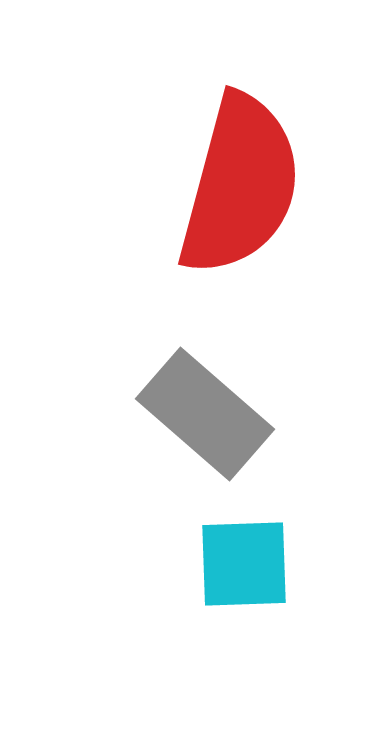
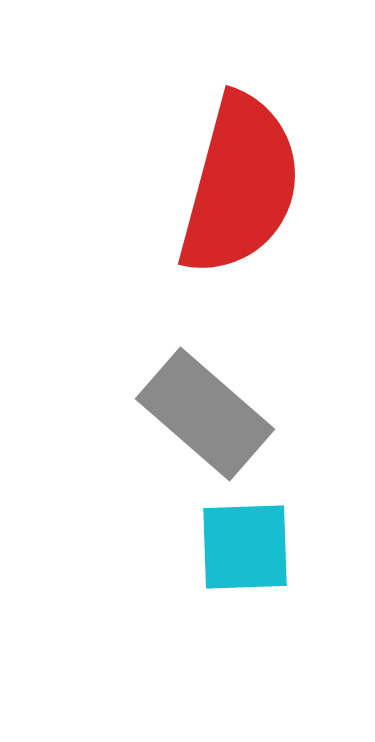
cyan square: moved 1 px right, 17 px up
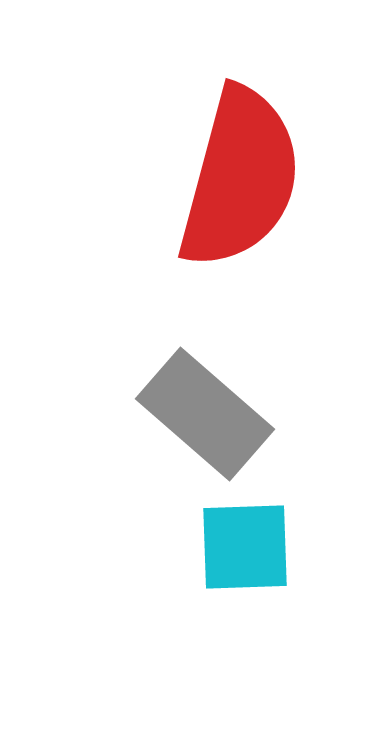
red semicircle: moved 7 px up
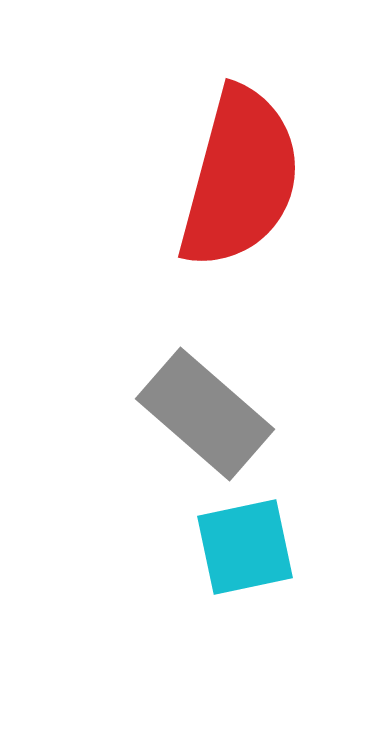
cyan square: rotated 10 degrees counterclockwise
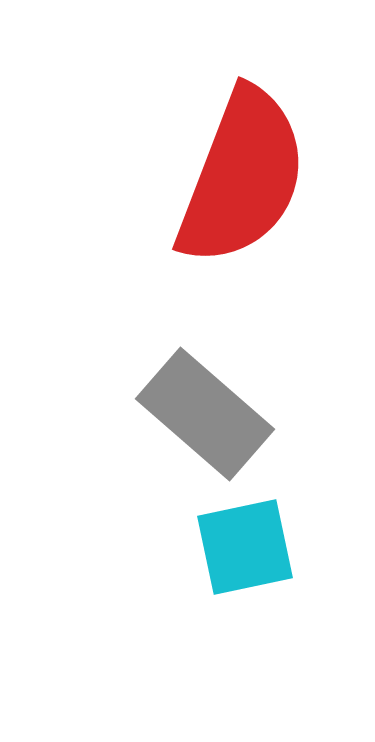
red semicircle: moved 2 px right, 1 px up; rotated 6 degrees clockwise
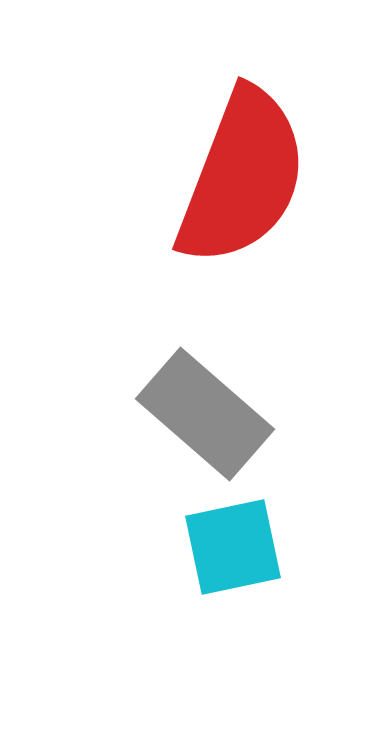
cyan square: moved 12 px left
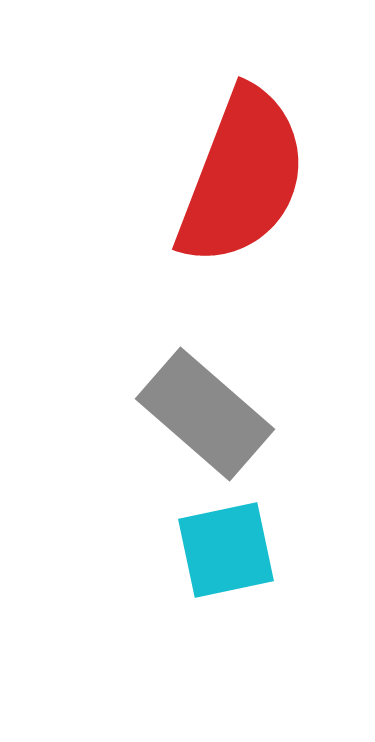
cyan square: moved 7 px left, 3 px down
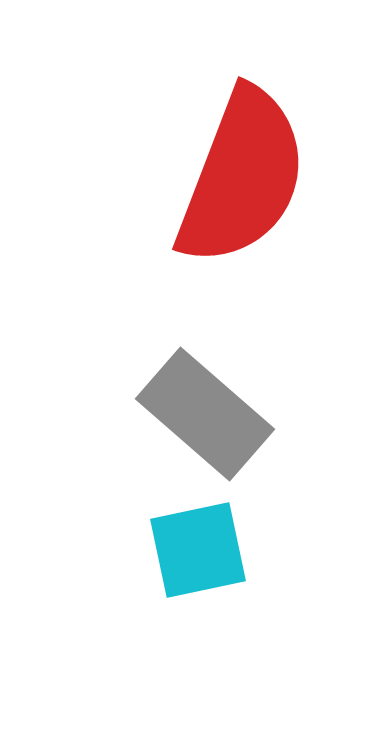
cyan square: moved 28 px left
